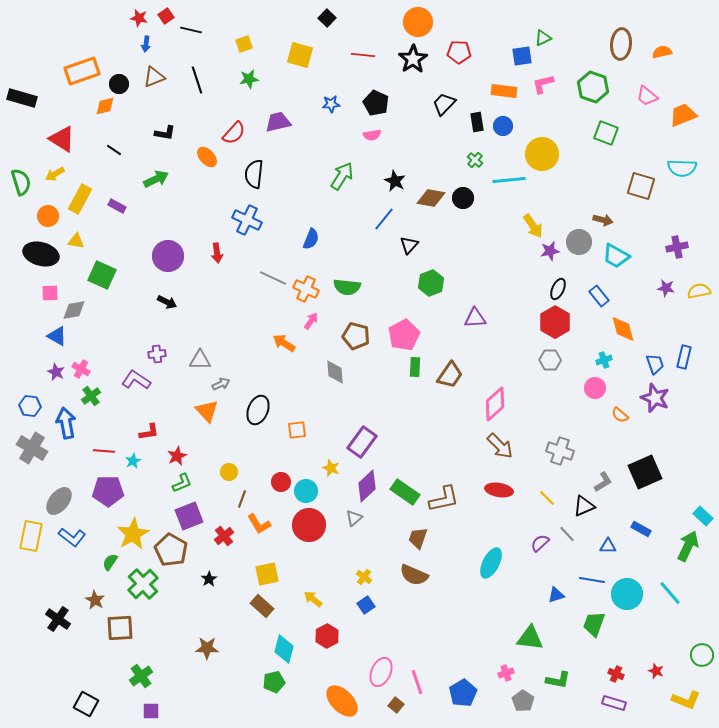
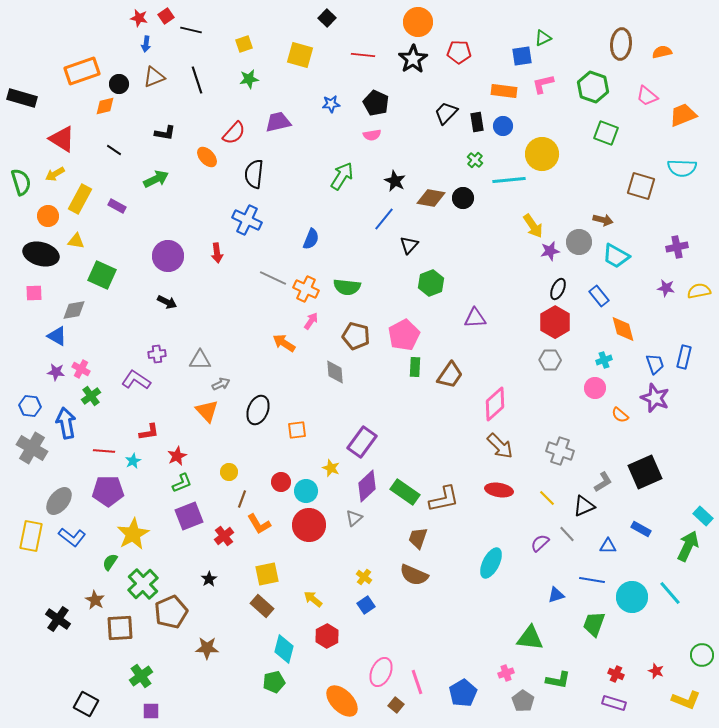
black trapezoid at (444, 104): moved 2 px right, 9 px down
pink square at (50, 293): moved 16 px left
purple star at (56, 372): rotated 18 degrees counterclockwise
brown pentagon at (171, 550): moved 62 px down; rotated 20 degrees clockwise
cyan circle at (627, 594): moved 5 px right, 3 px down
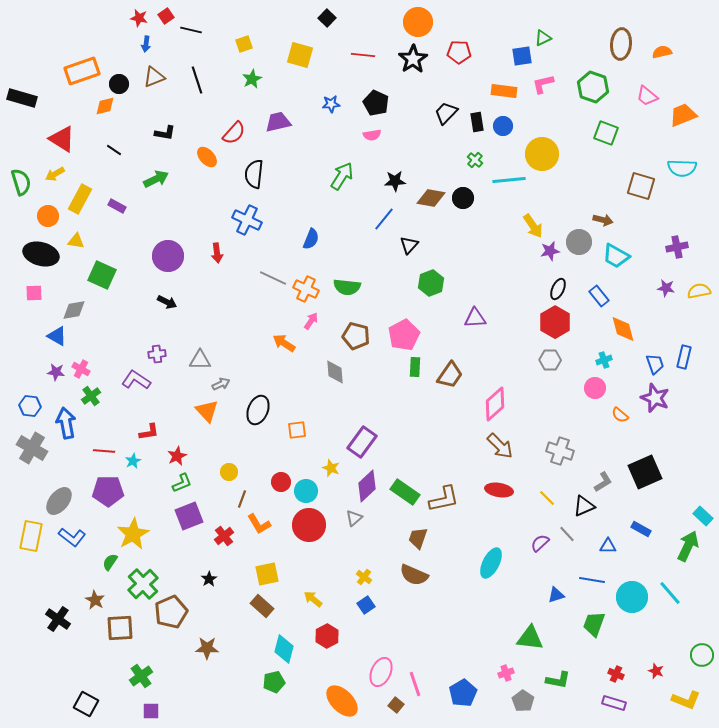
green star at (249, 79): moved 3 px right; rotated 18 degrees counterclockwise
black star at (395, 181): rotated 30 degrees counterclockwise
pink line at (417, 682): moved 2 px left, 2 px down
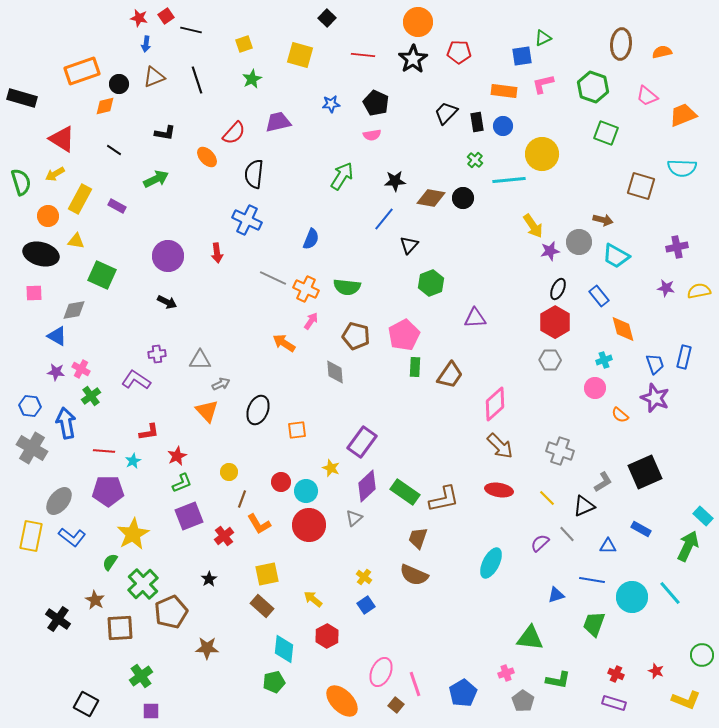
cyan diamond at (284, 649): rotated 8 degrees counterclockwise
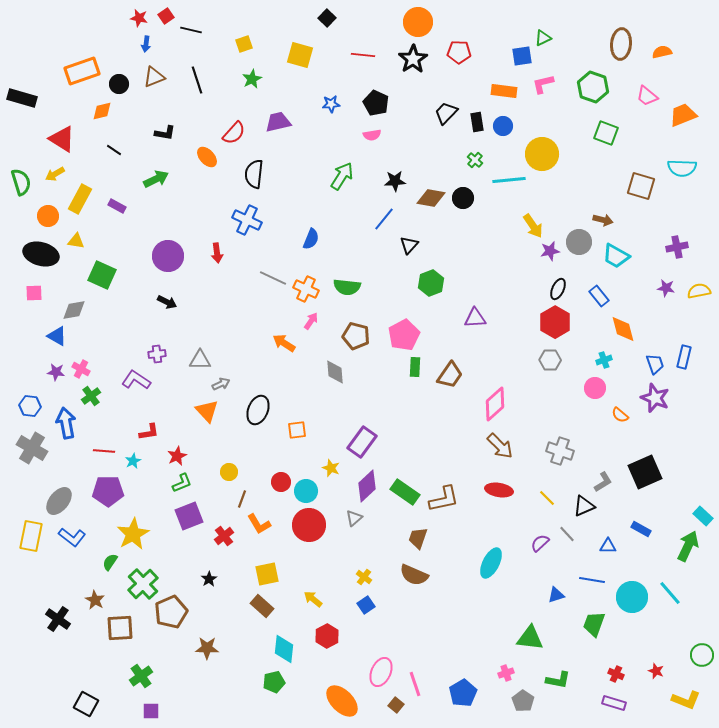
orange diamond at (105, 106): moved 3 px left, 5 px down
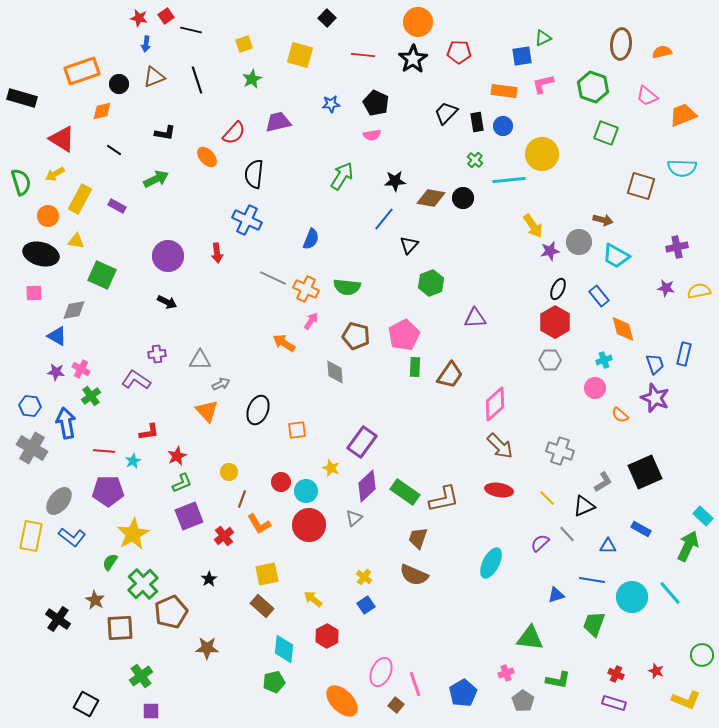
blue rectangle at (684, 357): moved 3 px up
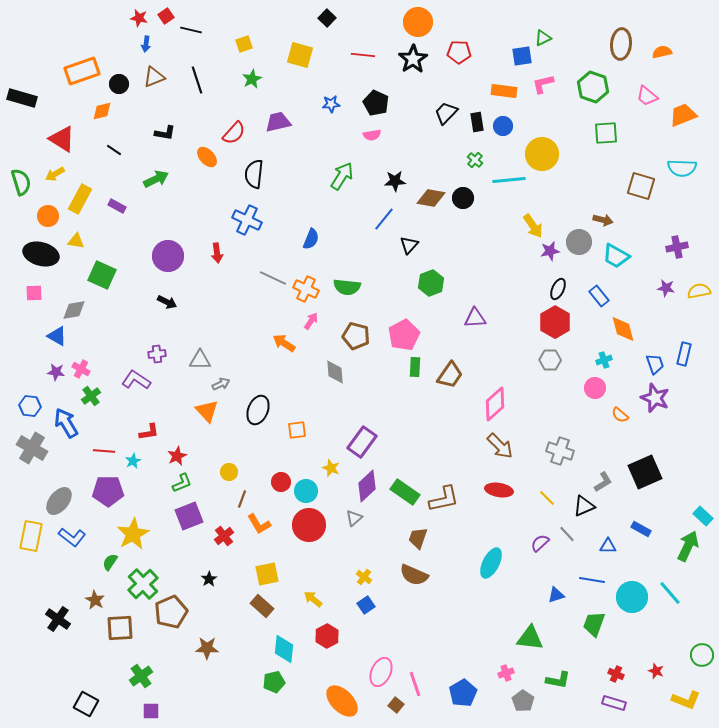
green square at (606, 133): rotated 25 degrees counterclockwise
blue arrow at (66, 423): rotated 20 degrees counterclockwise
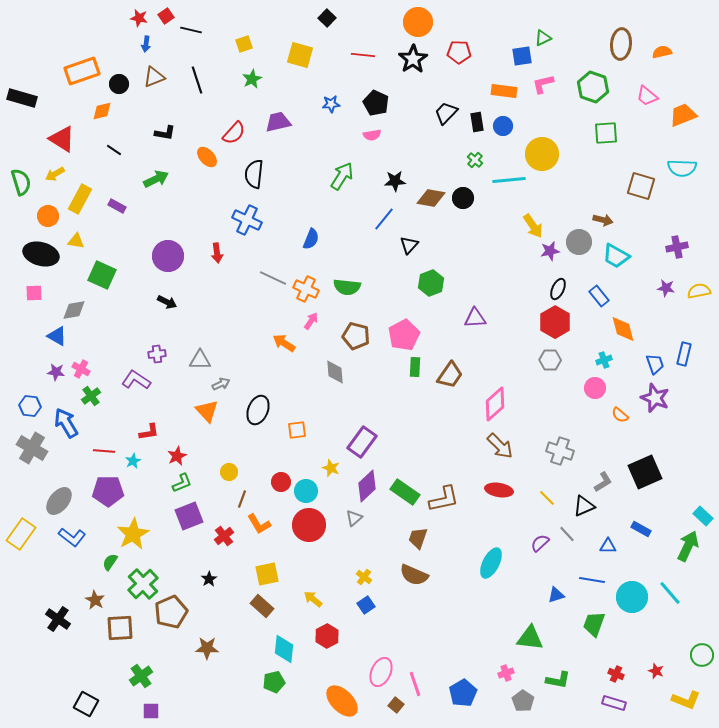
yellow rectangle at (31, 536): moved 10 px left, 2 px up; rotated 24 degrees clockwise
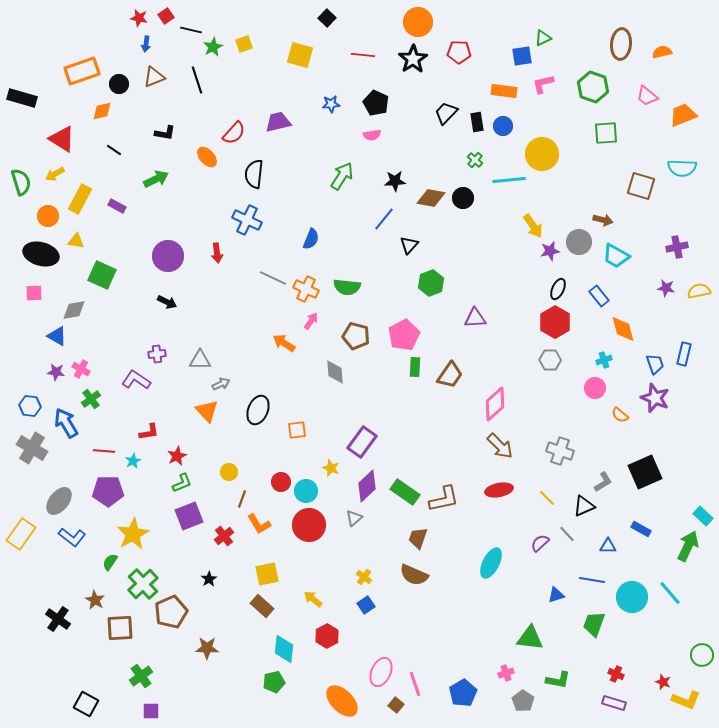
green star at (252, 79): moved 39 px left, 32 px up
green cross at (91, 396): moved 3 px down
red ellipse at (499, 490): rotated 20 degrees counterclockwise
red star at (656, 671): moved 7 px right, 11 px down
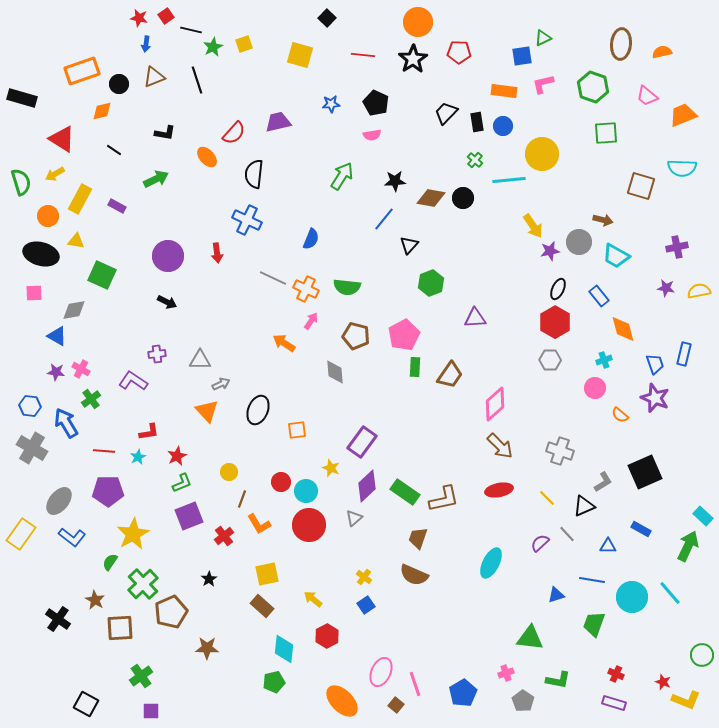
purple L-shape at (136, 380): moved 3 px left, 1 px down
cyan star at (133, 461): moved 5 px right, 4 px up
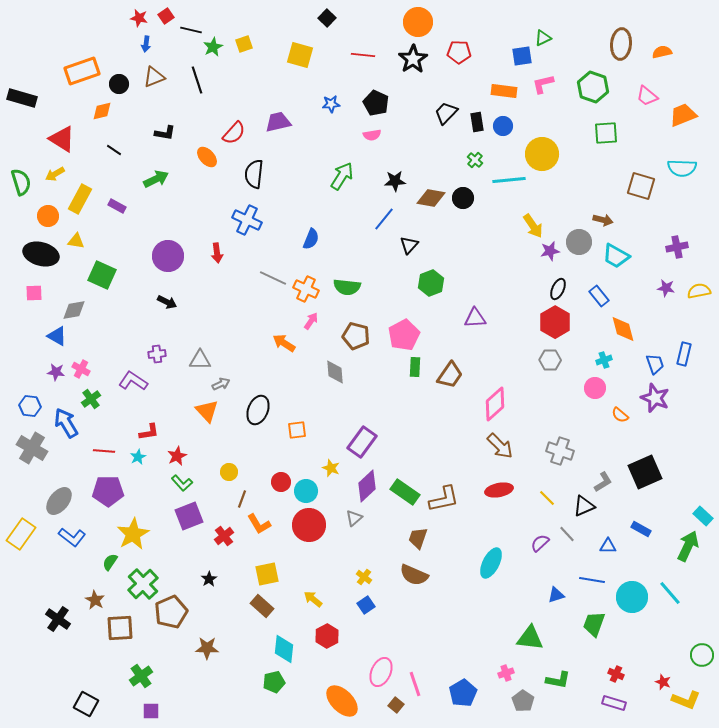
green L-shape at (182, 483): rotated 70 degrees clockwise
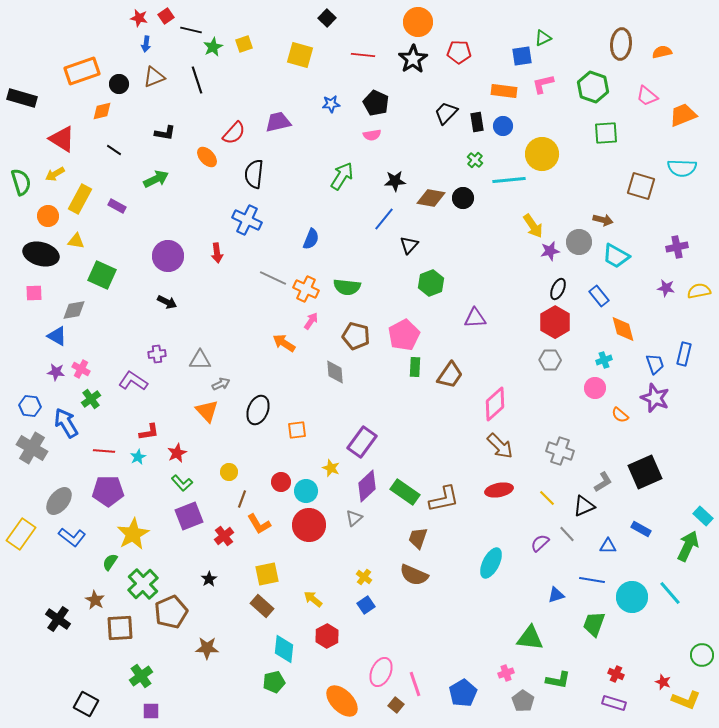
red star at (177, 456): moved 3 px up
